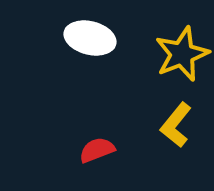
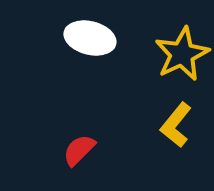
yellow star: rotated 4 degrees counterclockwise
red semicircle: moved 18 px left; rotated 24 degrees counterclockwise
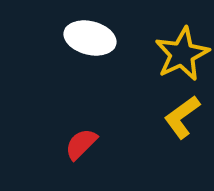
yellow L-shape: moved 6 px right, 8 px up; rotated 15 degrees clockwise
red semicircle: moved 2 px right, 6 px up
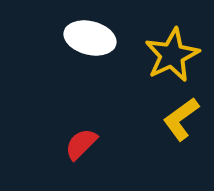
yellow star: moved 10 px left, 1 px down
yellow L-shape: moved 1 px left, 2 px down
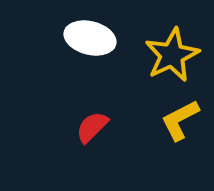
yellow L-shape: moved 1 px left, 1 px down; rotated 9 degrees clockwise
red semicircle: moved 11 px right, 17 px up
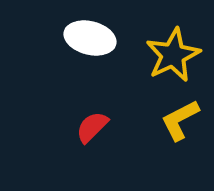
yellow star: moved 1 px right
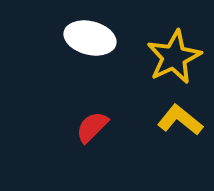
yellow star: moved 1 px right, 2 px down
yellow L-shape: rotated 66 degrees clockwise
